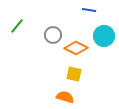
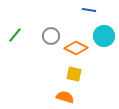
green line: moved 2 px left, 9 px down
gray circle: moved 2 px left, 1 px down
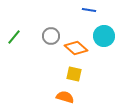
green line: moved 1 px left, 2 px down
orange diamond: rotated 15 degrees clockwise
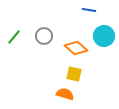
gray circle: moved 7 px left
orange semicircle: moved 3 px up
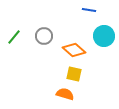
orange diamond: moved 2 px left, 2 px down
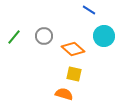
blue line: rotated 24 degrees clockwise
orange diamond: moved 1 px left, 1 px up
orange semicircle: moved 1 px left
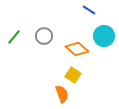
orange diamond: moved 4 px right
yellow square: moved 1 px left, 1 px down; rotated 21 degrees clockwise
orange semicircle: moved 2 px left; rotated 54 degrees clockwise
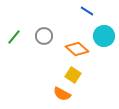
blue line: moved 2 px left, 1 px down
orange semicircle: rotated 138 degrees clockwise
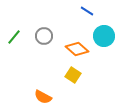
orange semicircle: moved 19 px left, 3 px down
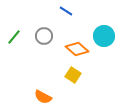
blue line: moved 21 px left
